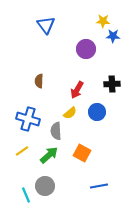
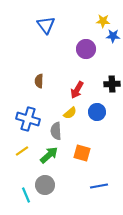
orange square: rotated 12 degrees counterclockwise
gray circle: moved 1 px up
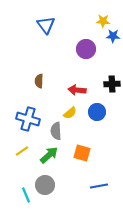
red arrow: rotated 66 degrees clockwise
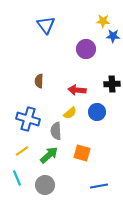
cyan line: moved 9 px left, 17 px up
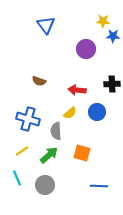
brown semicircle: rotated 72 degrees counterclockwise
blue line: rotated 12 degrees clockwise
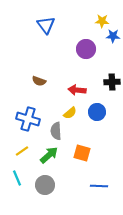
yellow star: moved 1 px left
black cross: moved 2 px up
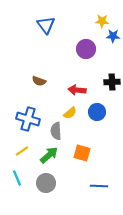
gray circle: moved 1 px right, 2 px up
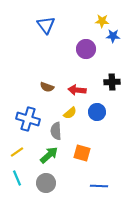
brown semicircle: moved 8 px right, 6 px down
yellow line: moved 5 px left, 1 px down
